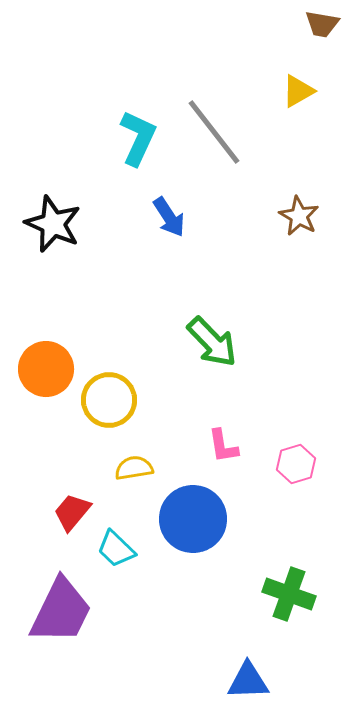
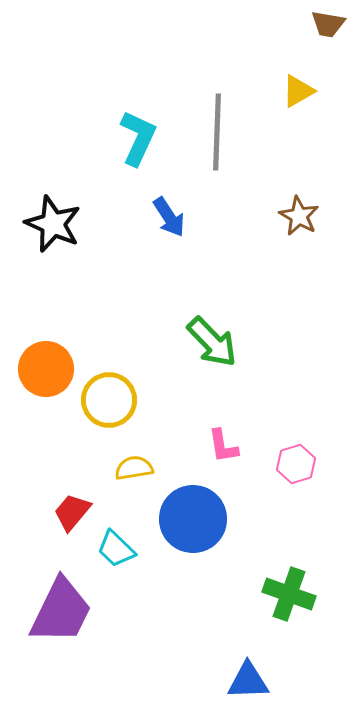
brown trapezoid: moved 6 px right
gray line: moved 3 px right; rotated 40 degrees clockwise
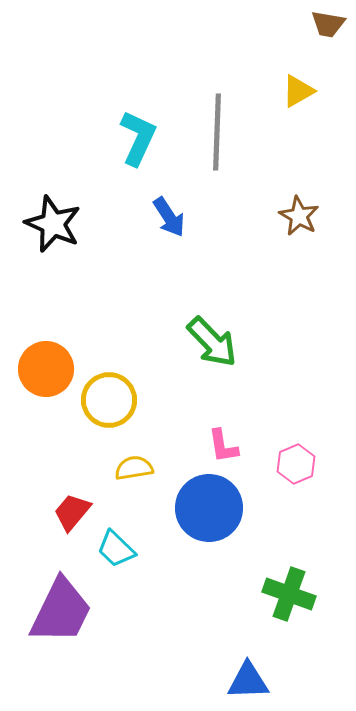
pink hexagon: rotated 6 degrees counterclockwise
blue circle: moved 16 px right, 11 px up
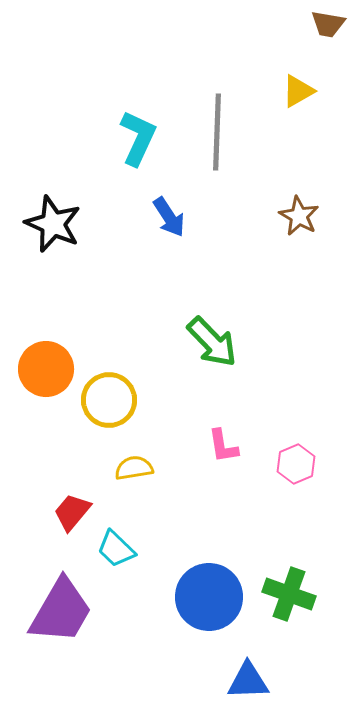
blue circle: moved 89 px down
purple trapezoid: rotated 4 degrees clockwise
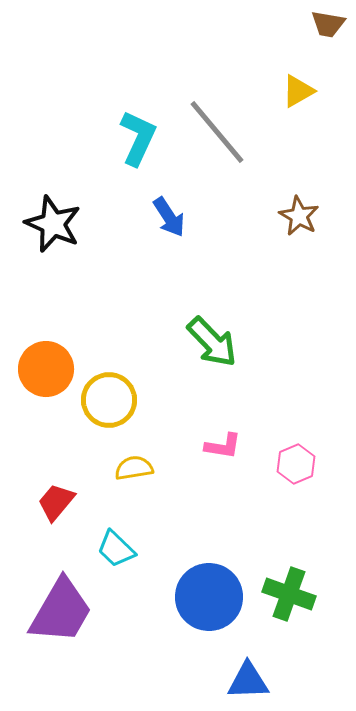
gray line: rotated 42 degrees counterclockwise
pink L-shape: rotated 72 degrees counterclockwise
red trapezoid: moved 16 px left, 10 px up
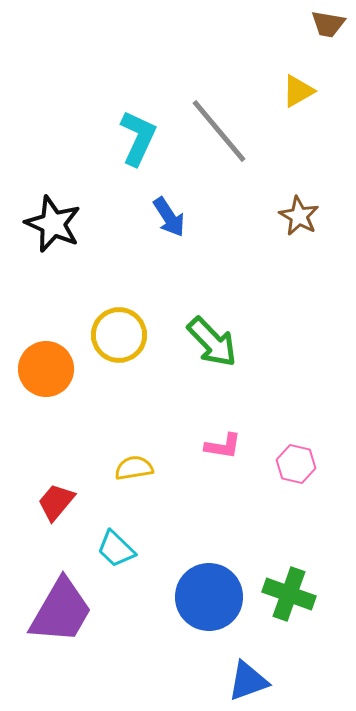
gray line: moved 2 px right, 1 px up
yellow circle: moved 10 px right, 65 px up
pink hexagon: rotated 24 degrees counterclockwise
blue triangle: rotated 18 degrees counterclockwise
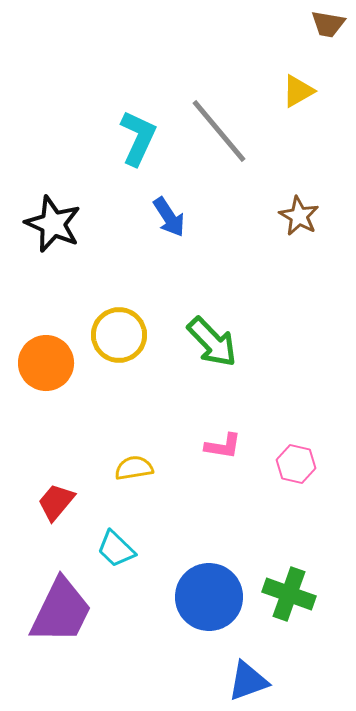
orange circle: moved 6 px up
purple trapezoid: rotated 4 degrees counterclockwise
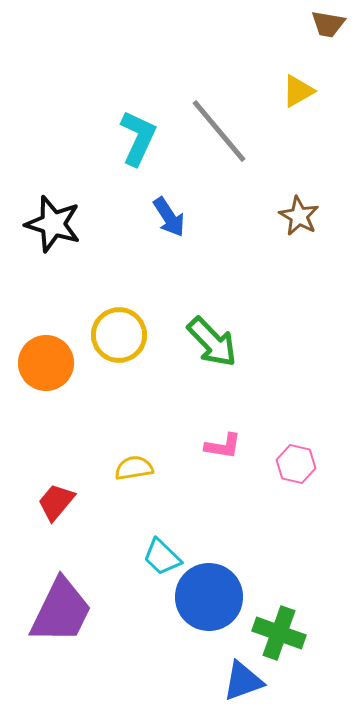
black star: rotated 6 degrees counterclockwise
cyan trapezoid: moved 46 px right, 8 px down
green cross: moved 10 px left, 39 px down
blue triangle: moved 5 px left
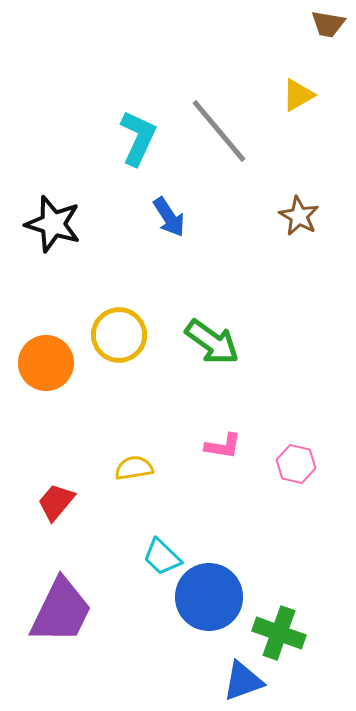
yellow triangle: moved 4 px down
green arrow: rotated 10 degrees counterclockwise
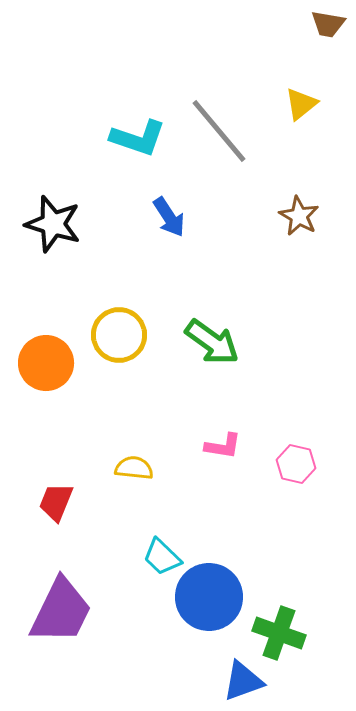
yellow triangle: moved 3 px right, 9 px down; rotated 9 degrees counterclockwise
cyan L-shape: rotated 84 degrees clockwise
yellow semicircle: rotated 15 degrees clockwise
red trapezoid: rotated 18 degrees counterclockwise
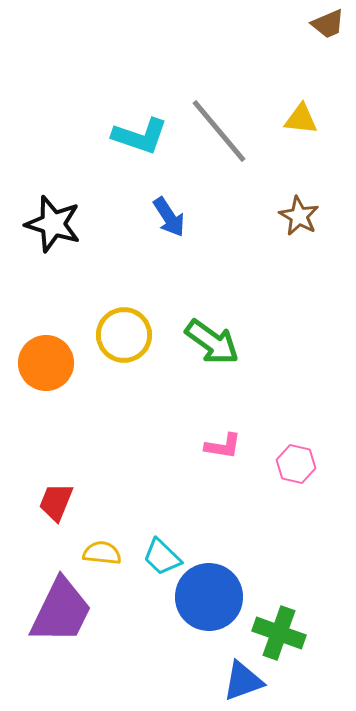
brown trapezoid: rotated 33 degrees counterclockwise
yellow triangle: moved 15 px down; rotated 45 degrees clockwise
cyan L-shape: moved 2 px right, 2 px up
yellow circle: moved 5 px right
yellow semicircle: moved 32 px left, 85 px down
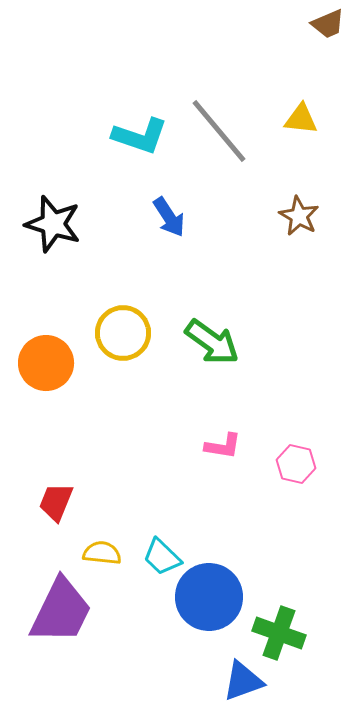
yellow circle: moved 1 px left, 2 px up
